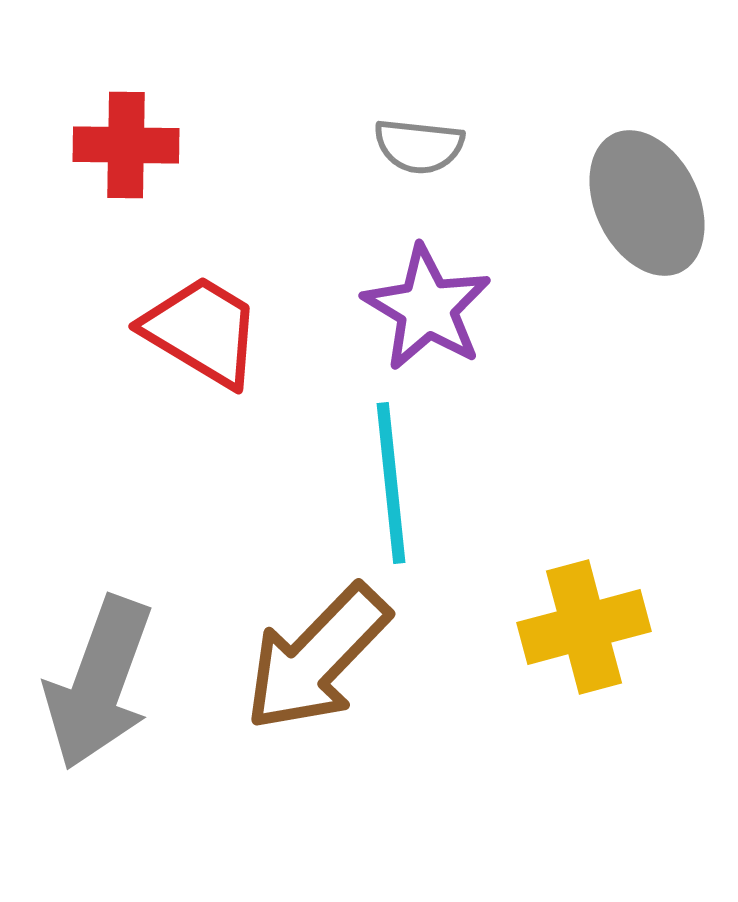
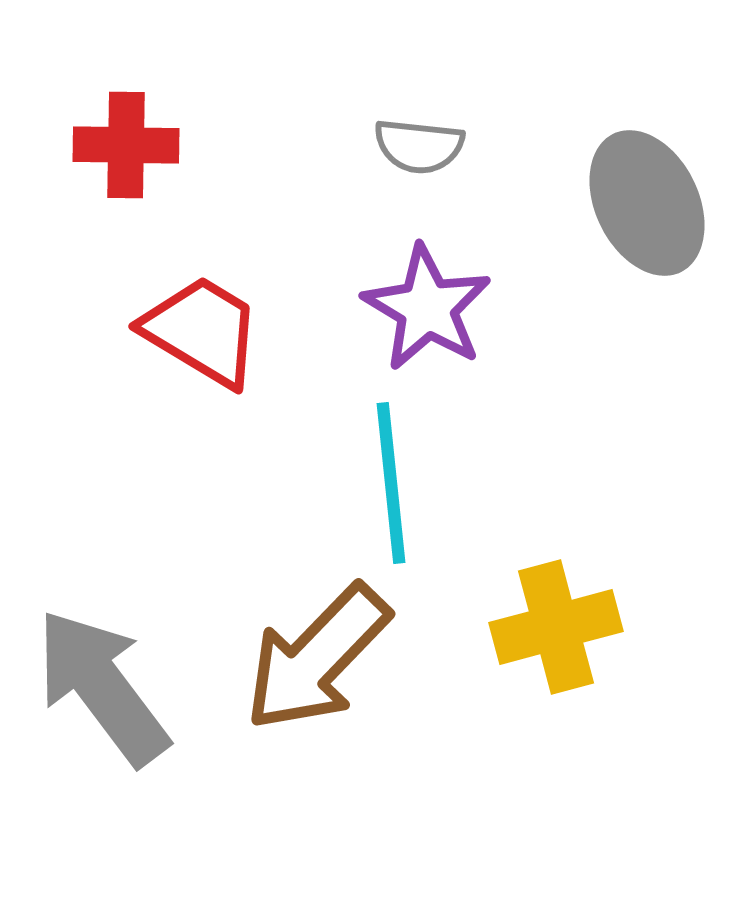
yellow cross: moved 28 px left
gray arrow: moved 3 px right, 4 px down; rotated 123 degrees clockwise
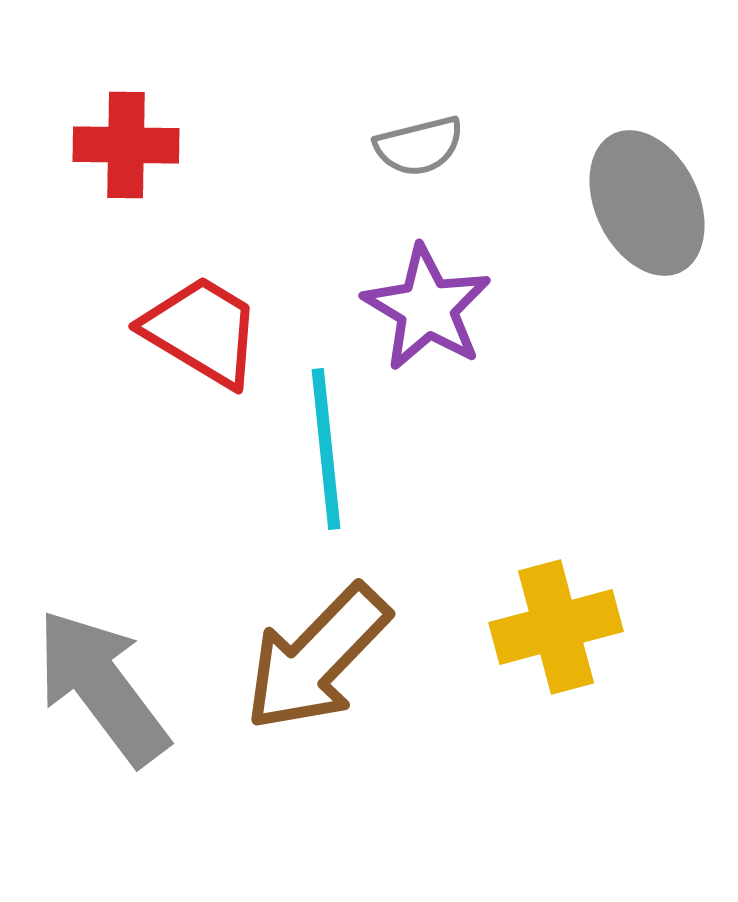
gray semicircle: rotated 20 degrees counterclockwise
cyan line: moved 65 px left, 34 px up
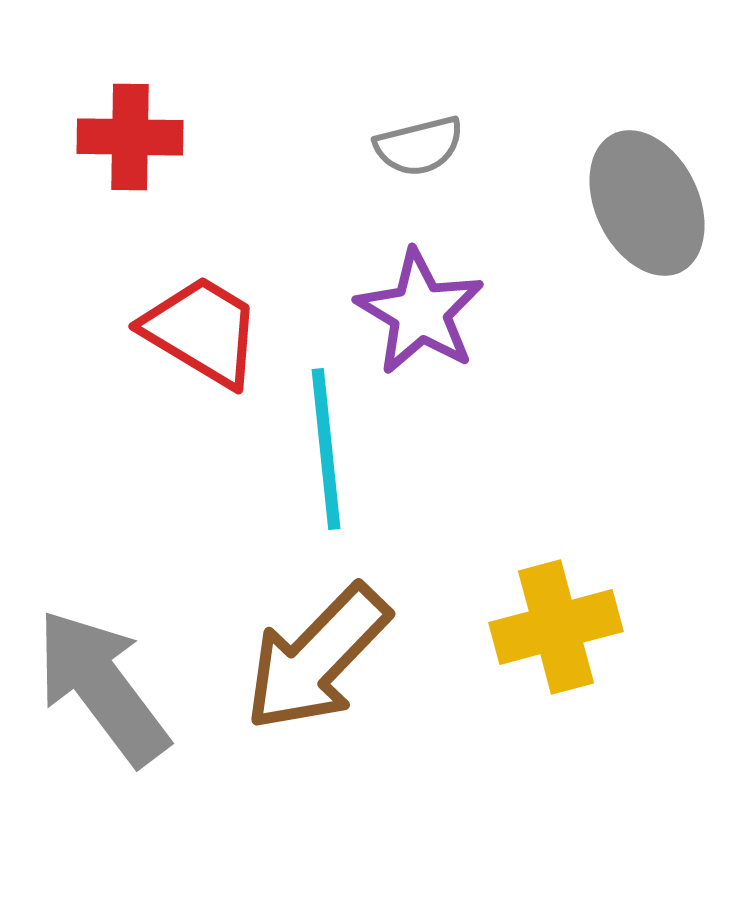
red cross: moved 4 px right, 8 px up
purple star: moved 7 px left, 4 px down
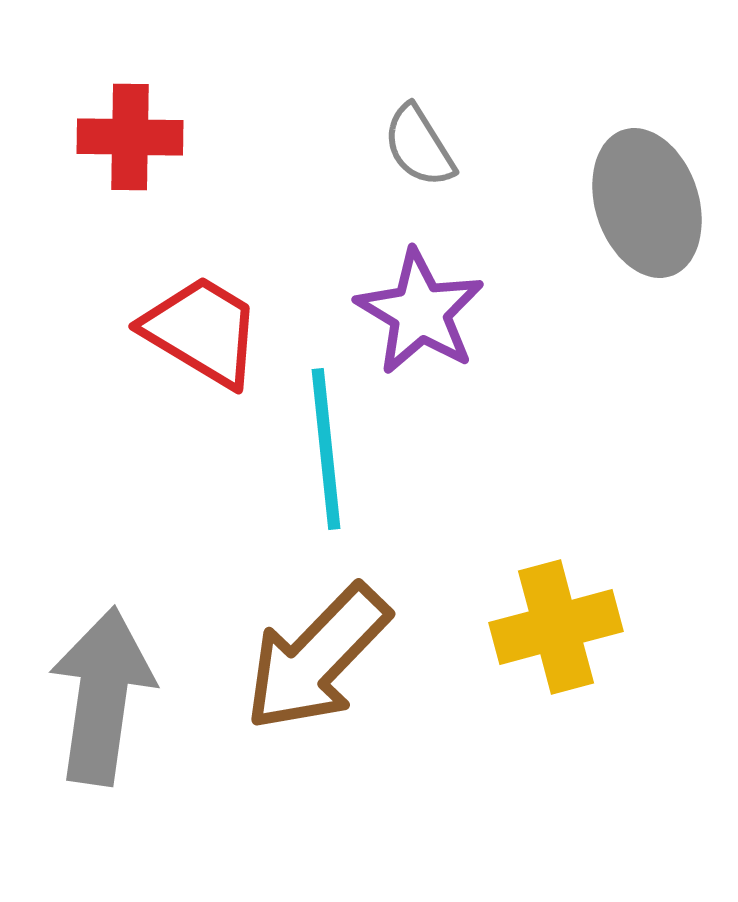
gray semicircle: rotated 72 degrees clockwise
gray ellipse: rotated 8 degrees clockwise
gray arrow: moved 9 px down; rotated 45 degrees clockwise
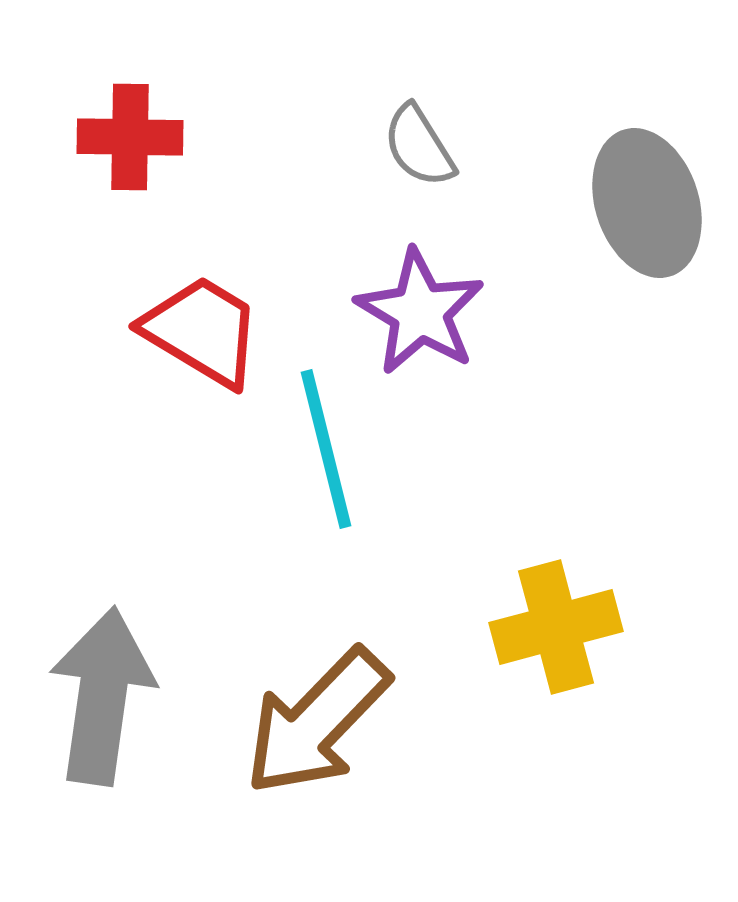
cyan line: rotated 8 degrees counterclockwise
brown arrow: moved 64 px down
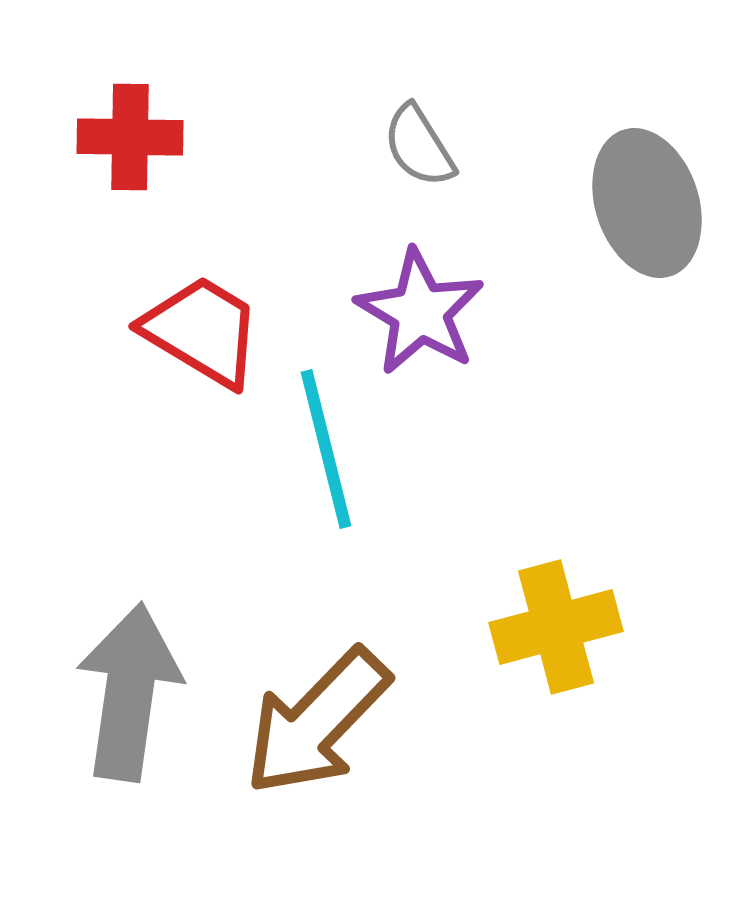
gray arrow: moved 27 px right, 4 px up
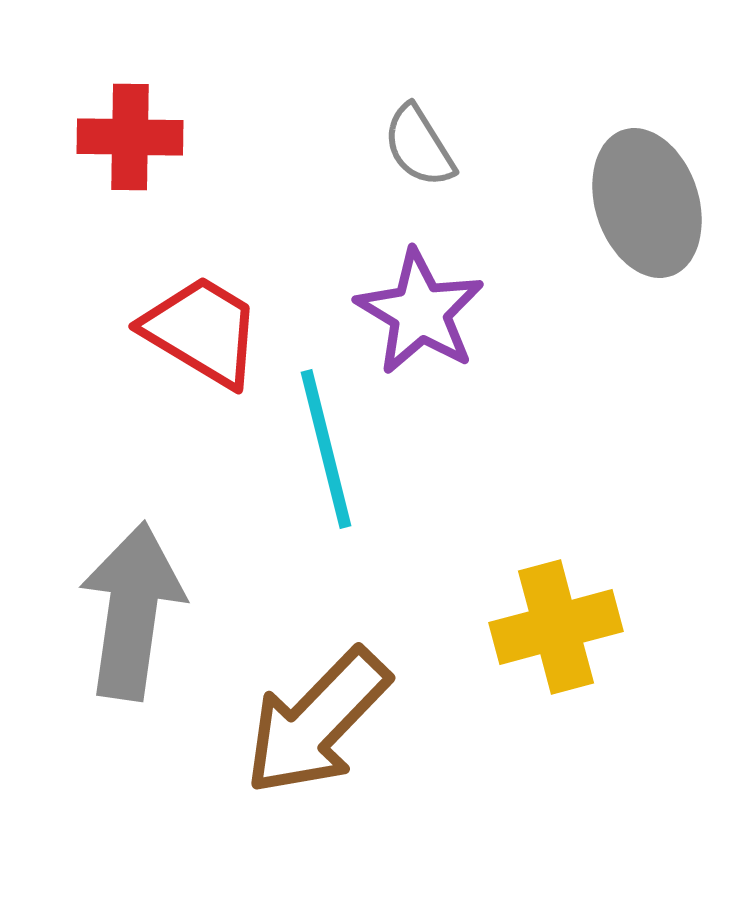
gray arrow: moved 3 px right, 81 px up
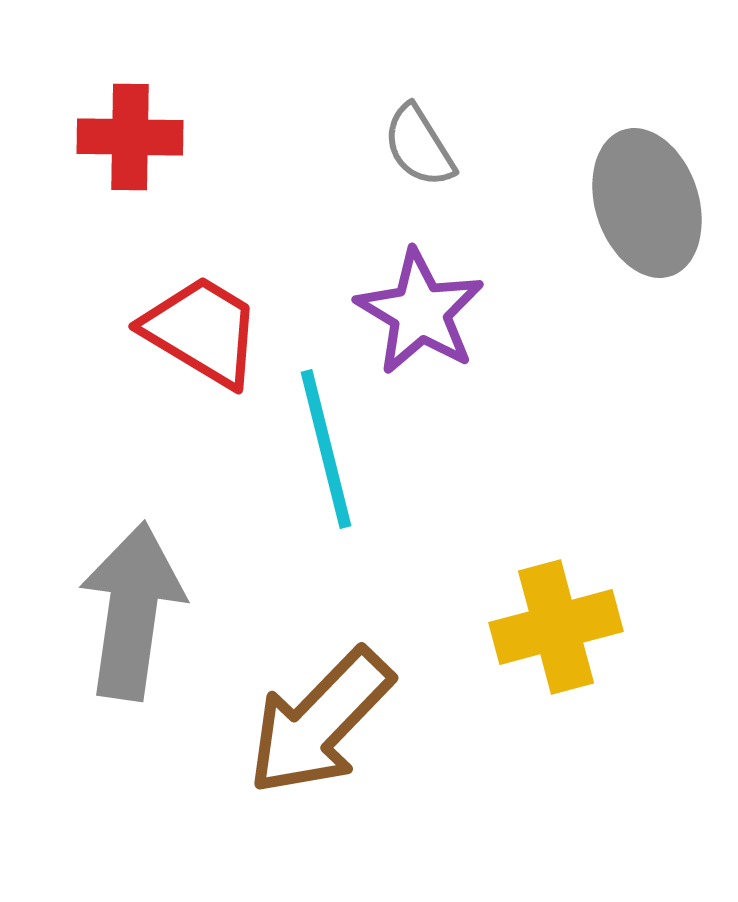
brown arrow: moved 3 px right
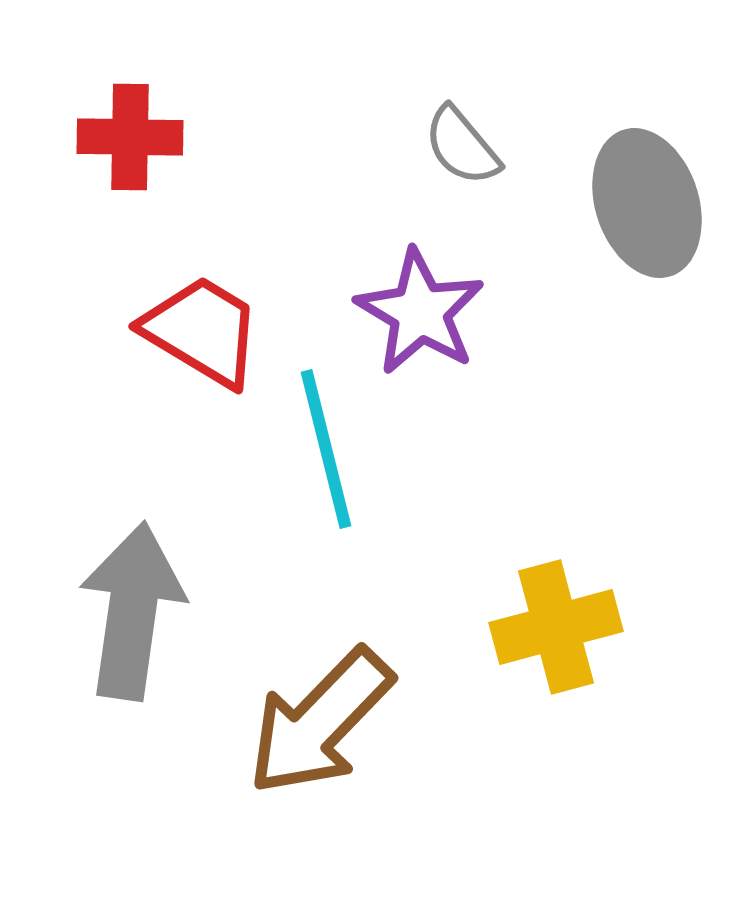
gray semicircle: moved 43 px right; rotated 8 degrees counterclockwise
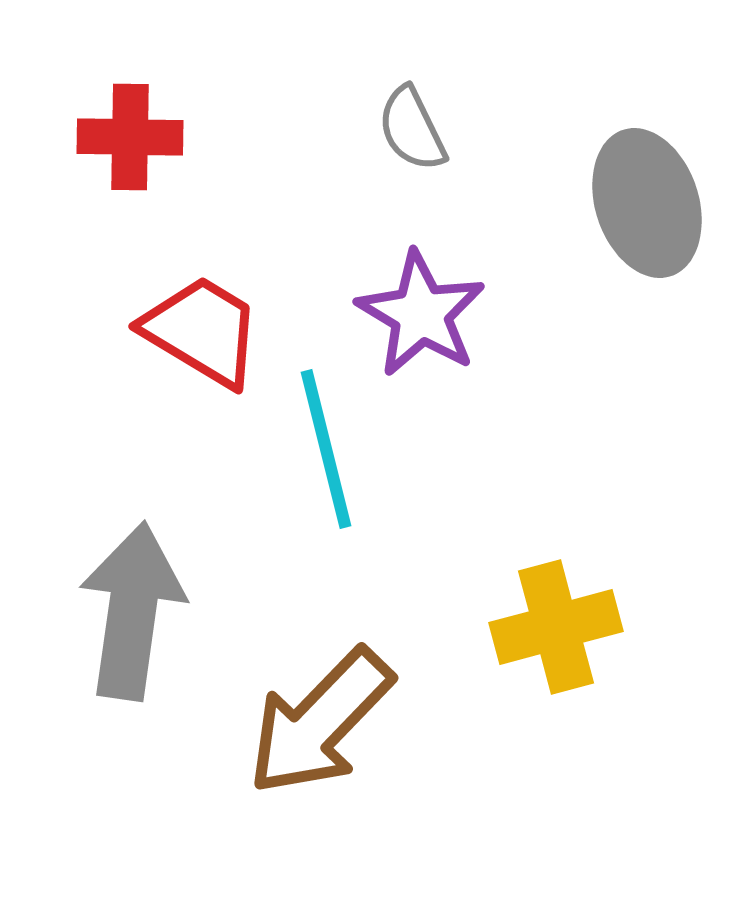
gray semicircle: moved 50 px left, 17 px up; rotated 14 degrees clockwise
purple star: moved 1 px right, 2 px down
